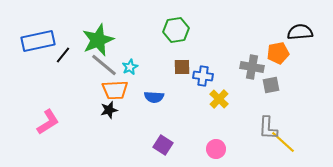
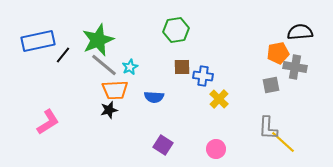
gray cross: moved 43 px right
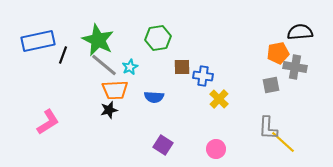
green hexagon: moved 18 px left, 8 px down
green star: rotated 24 degrees counterclockwise
black line: rotated 18 degrees counterclockwise
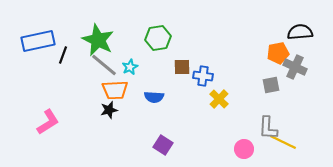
gray cross: rotated 15 degrees clockwise
yellow line: rotated 16 degrees counterclockwise
pink circle: moved 28 px right
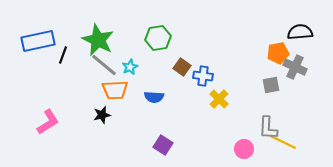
brown square: rotated 36 degrees clockwise
black star: moved 7 px left, 5 px down
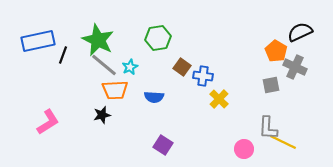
black semicircle: rotated 20 degrees counterclockwise
orange pentagon: moved 2 px left, 2 px up; rotated 30 degrees counterclockwise
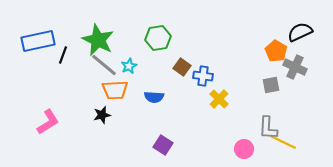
cyan star: moved 1 px left, 1 px up
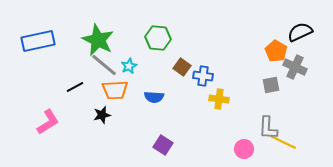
green hexagon: rotated 15 degrees clockwise
black line: moved 12 px right, 32 px down; rotated 42 degrees clockwise
yellow cross: rotated 36 degrees counterclockwise
